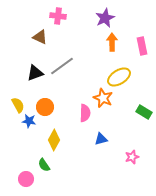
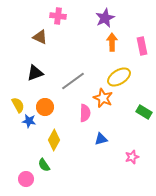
gray line: moved 11 px right, 15 px down
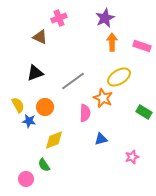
pink cross: moved 1 px right, 2 px down; rotated 28 degrees counterclockwise
pink rectangle: rotated 60 degrees counterclockwise
yellow diamond: rotated 40 degrees clockwise
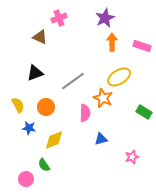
orange circle: moved 1 px right
blue star: moved 7 px down
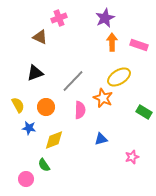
pink rectangle: moved 3 px left, 1 px up
gray line: rotated 10 degrees counterclockwise
pink semicircle: moved 5 px left, 3 px up
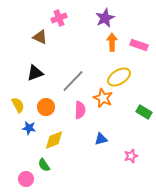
pink star: moved 1 px left, 1 px up
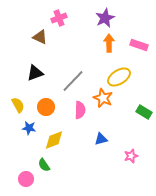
orange arrow: moved 3 px left, 1 px down
